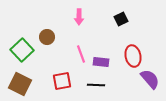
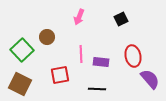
pink arrow: rotated 21 degrees clockwise
pink line: rotated 18 degrees clockwise
red square: moved 2 px left, 6 px up
black line: moved 1 px right, 4 px down
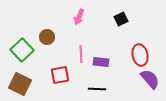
red ellipse: moved 7 px right, 1 px up
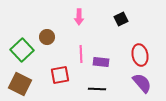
pink arrow: rotated 21 degrees counterclockwise
purple semicircle: moved 8 px left, 4 px down
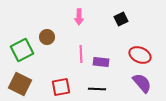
green square: rotated 15 degrees clockwise
red ellipse: rotated 55 degrees counterclockwise
red square: moved 1 px right, 12 px down
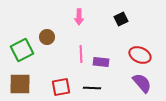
brown square: rotated 25 degrees counterclockwise
black line: moved 5 px left, 1 px up
